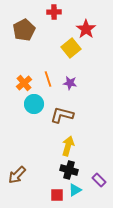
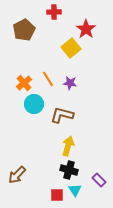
orange line: rotated 14 degrees counterclockwise
cyan triangle: rotated 32 degrees counterclockwise
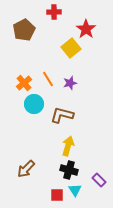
purple star: rotated 24 degrees counterclockwise
brown arrow: moved 9 px right, 6 px up
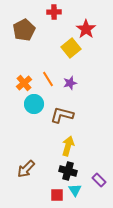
black cross: moved 1 px left, 1 px down
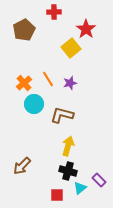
brown arrow: moved 4 px left, 3 px up
cyan triangle: moved 5 px right, 2 px up; rotated 24 degrees clockwise
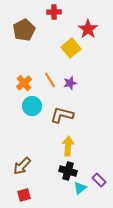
red star: moved 2 px right
orange line: moved 2 px right, 1 px down
cyan circle: moved 2 px left, 2 px down
yellow arrow: rotated 12 degrees counterclockwise
red square: moved 33 px left; rotated 16 degrees counterclockwise
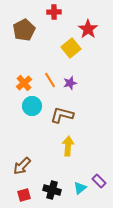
black cross: moved 16 px left, 19 px down
purple rectangle: moved 1 px down
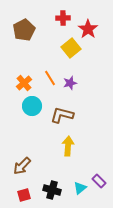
red cross: moved 9 px right, 6 px down
orange line: moved 2 px up
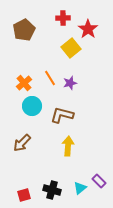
brown arrow: moved 23 px up
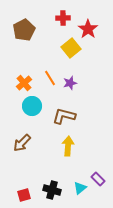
brown L-shape: moved 2 px right, 1 px down
purple rectangle: moved 1 px left, 2 px up
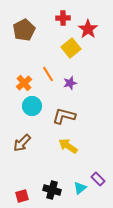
orange line: moved 2 px left, 4 px up
yellow arrow: rotated 60 degrees counterclockwise
red square: moved 2 px left, 1 px down
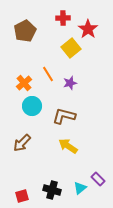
brown pentagon: moved 1 px right, 1 px down
